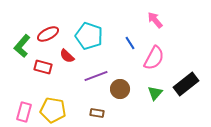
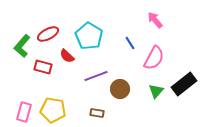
cyan pentagon: rotated 12 degrees clockwise
black rectangle: moved 2 px left
green triangle: moved 1 px right, 2 px up
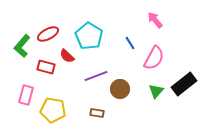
red rectangle: moved 3 px right
pink rectangle: moved 2 px right, 17 px up
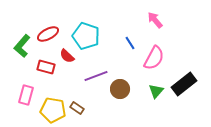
cyan pentagon: moved 3 px left; rotated 12 degrees counterclockwise
brown rectangle: moved 20 px left, 5 px up; rotated 24 degrees clockwise
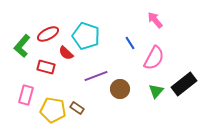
red semicircle: moved 1 px left, 3 px up
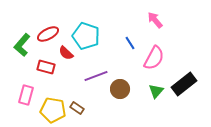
green L-shape: moved 1 px up
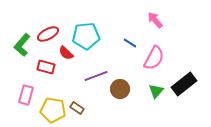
cyan pentagon: rotated 24 degrees counterclockwise
blue line: rotated 24 degrees counterclockwise
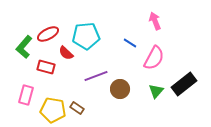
pink arrow: moved 1 px down; rotated 18 degrees clockwise
green L-shape: moved 2 px right, 2 px down
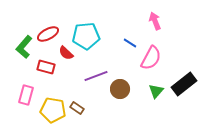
pink semicircle: moved 3 px left
